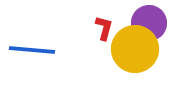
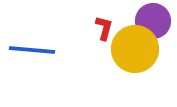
purple circle: moved 4 px right, 2 px up
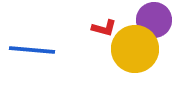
purple circle: moved 1 px right, 1 px up
red L-shape: rotated 90 degrees clockwise
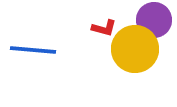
blue line: moved 1 px right
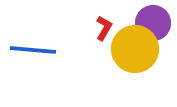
purple circle: moved 1 px left, 3 px down
red L-shape: rotated 75 degrees counterclockwise
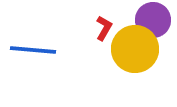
purple circle: moved 3 px up
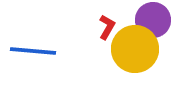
red L-shape: moved 3 px right, 1 px up
blue line: moved 1 px down
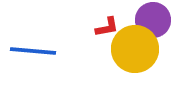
red L-shape: rotated 50 degrees clockwise
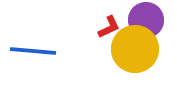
purple circle: moved 7 px left
red L-shape: moved 2 px right; rotated 15 degrees counterclockwise
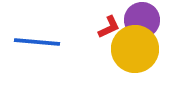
purple circle: moved 4 px left
blue line: moved 4 px right, 9 px up
